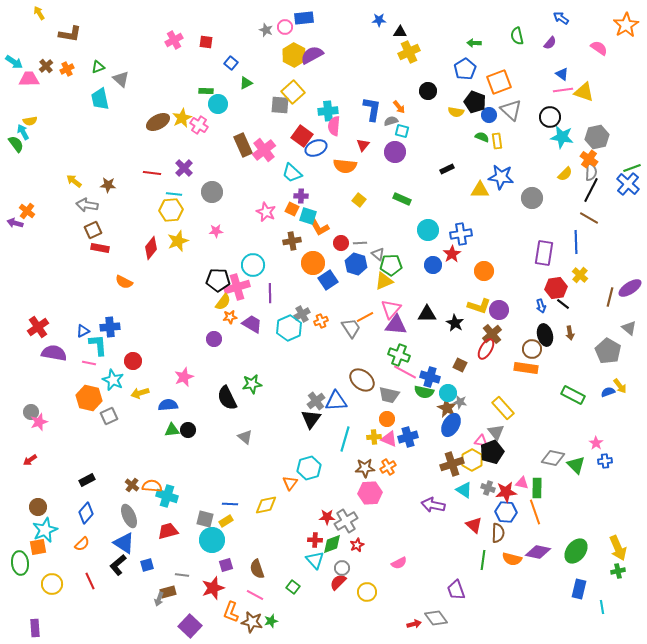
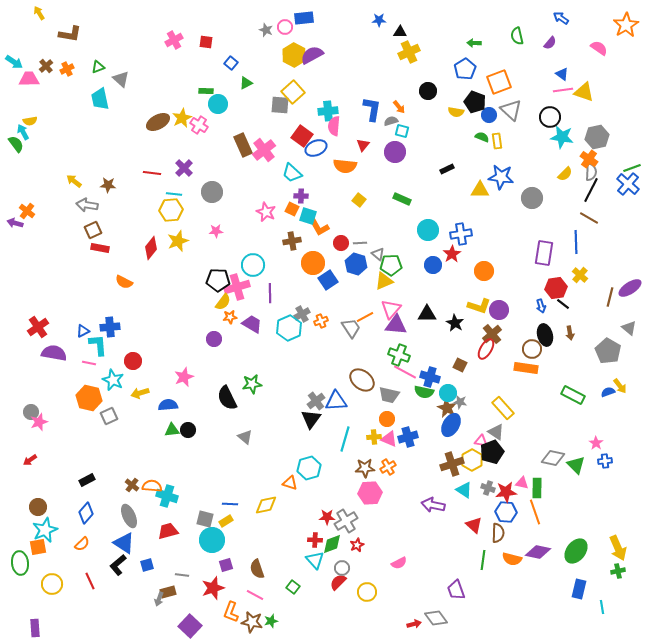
gray triangle at (496, 432): rotated 18 degrees counterclockwise
orange triangle at (290, 483): rotated 49 degrees counterclockwise
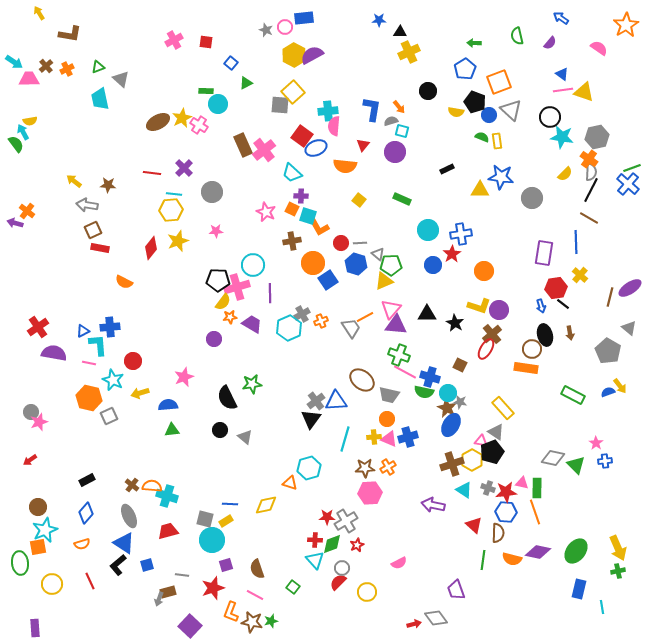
black circle at (188, 430): moved 32 px right
orange semicircle at (82, 544): rotated 28 degrees clockwise
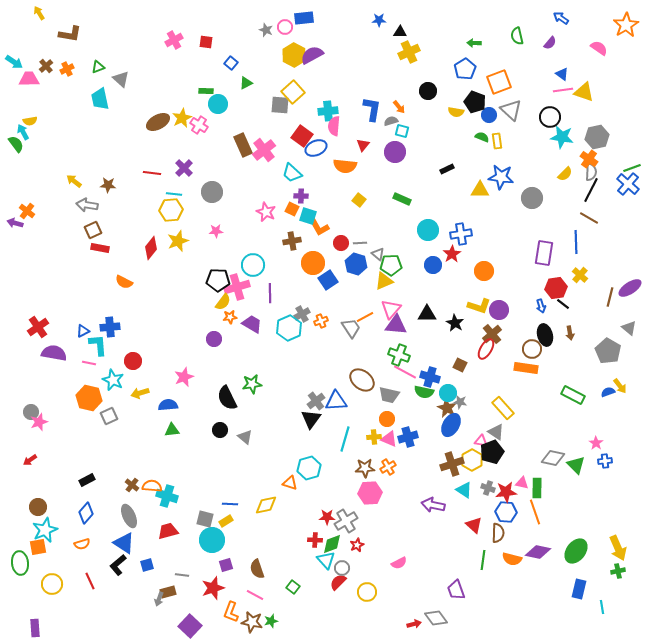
cyan triangle at (315, 560): moved 11 px right
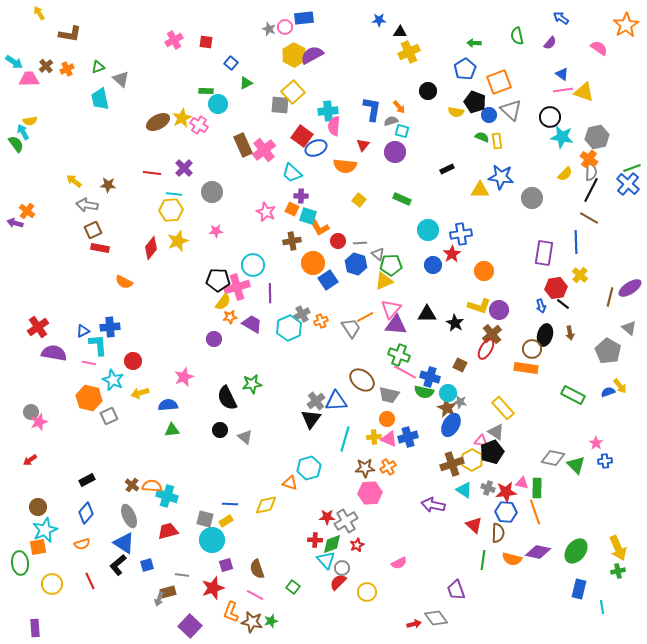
gray star at (266, 30): moved 3 px right, 1 px up
red circle at (341, 243): moved 3 px left, 2 px up
black ellipse at (545, 335): rotated 30 degrees clockwise
